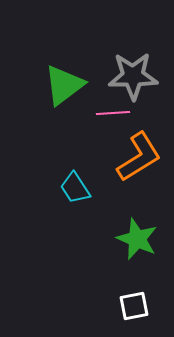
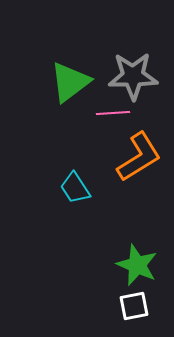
green triangle: moved 6 px right, 3 px up
green star: moved 26 px down
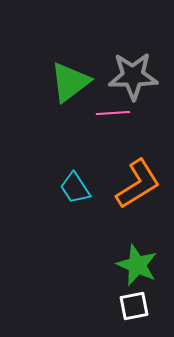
orange L-shape: moved 1 px left, 27 px down
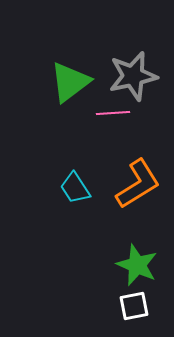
gray star: rotated 12 degrees counterclockwise
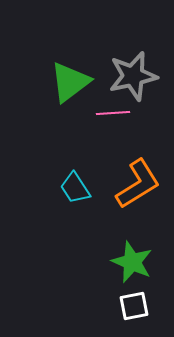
green star: moved 5 px left, 3 px up
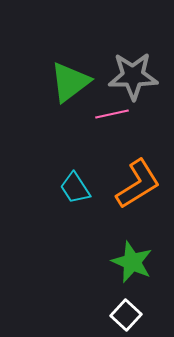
gray star: rotated 12 degrees clockwise
pink line: moved 1 px left, 1 px down; rotated 8 degrees counterclockwise
white square: moved 8 px left, 9 px down; rotated 36 degrees counterclockwise
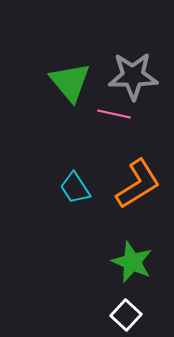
green triangle: rotated 33 degrees counterclockwise
pink line: moved 2 px right; rotated 24 degrees clockwise
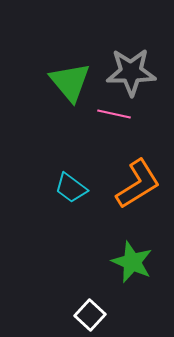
gray star: moved 2 px left, 4 px up
cyan trapezoid: moved 4 px left; rotated 20 degrees counterclockwise
white square: moved 36 px left
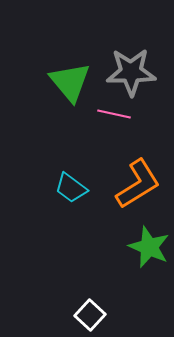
green star: moved 17 px right, 15 px up
